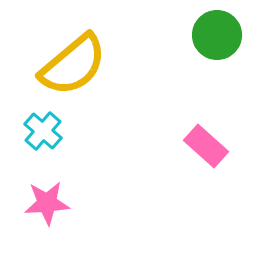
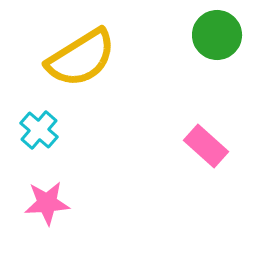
yellow semicircle: moved 8 px right, 7 px up; rotated 8 degrees clockwise
cyan cross: moved 4 px left, 1 px up
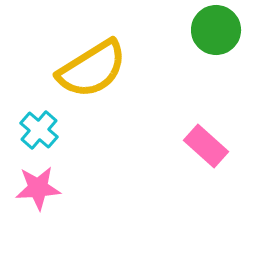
green circle: moved 1 px left, 5 px up
yellow semicircle: moved 11 px right, 11 px down
pink star: moved 9 px left, 15 px up
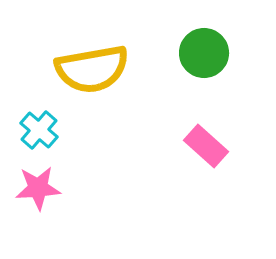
green circle: moved 12 px left, 23 px down
yellow semicircle: rotated 22 degrees clockwise
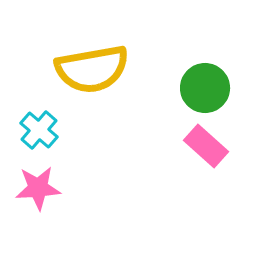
green circle: moved 1 px right, 35 px down
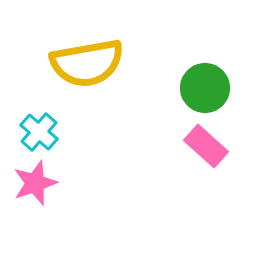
yellow semicircle: moved 5 px left, 6 px up
cyan cross: moved 2 px down
pink star: moved 3 px left, 5 px up; rotated 15 degrees counterclockwise
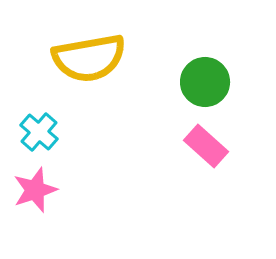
yellow semicircle: moved 2 px right, 5 px up
green circle: moved 6 px up
pink star: moved 7 px down
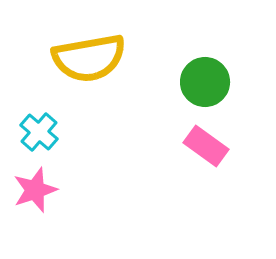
pink rectangle: rotated 6 degrees counterclockwise
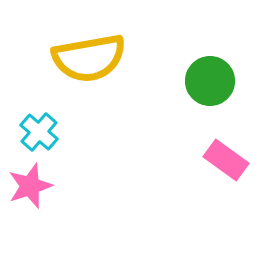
green circle: moved 5 px right, 1 px up
pink rectangle: moved 20 px right, 14 px down
pink star: moved 5 px left, 4 px up
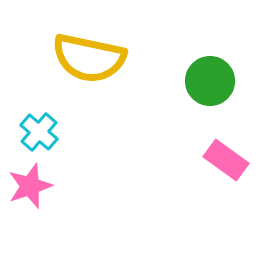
yellow semicircle: rotated 22 degrees clockwise
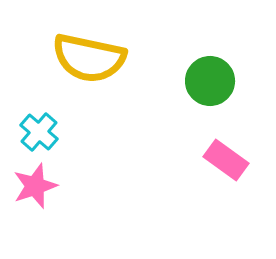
pink star: moved 5 px right
